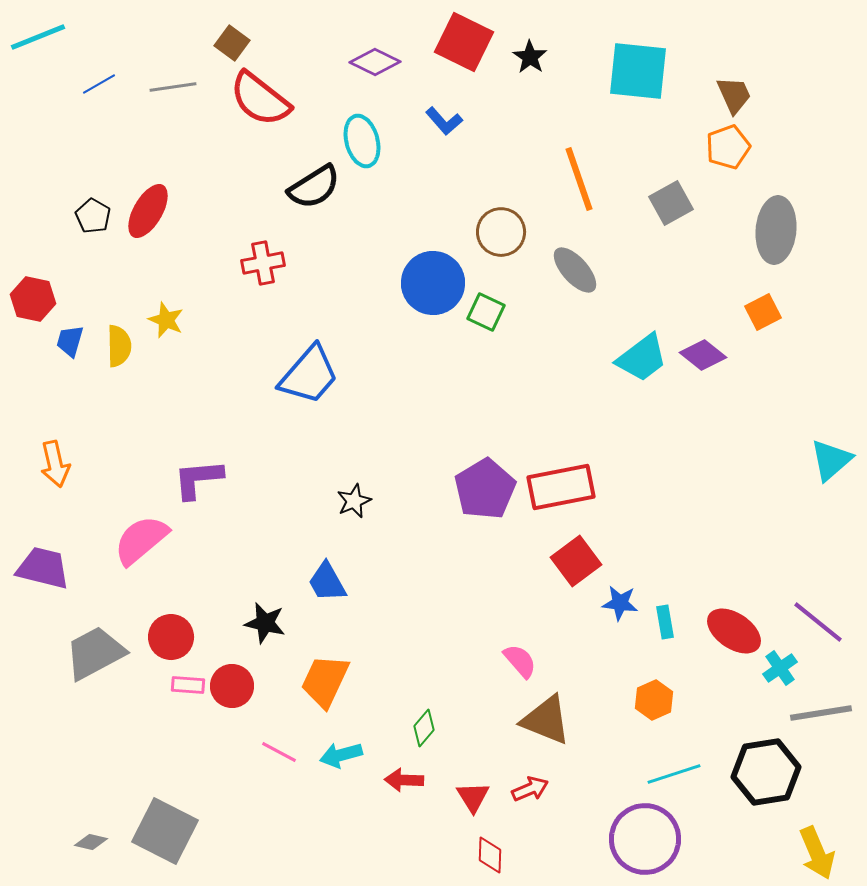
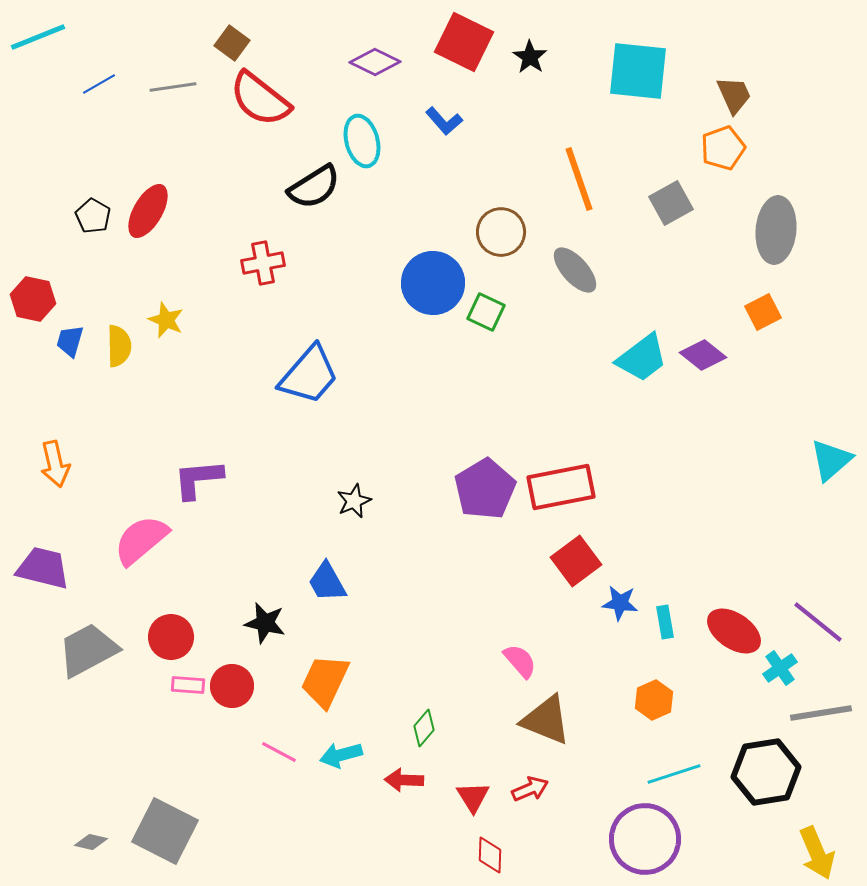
orange pentagon at (728, 147): moved 5 px left, 1 px down
gray trapezoid at (95, 653): moved 7 px left, 3 px up
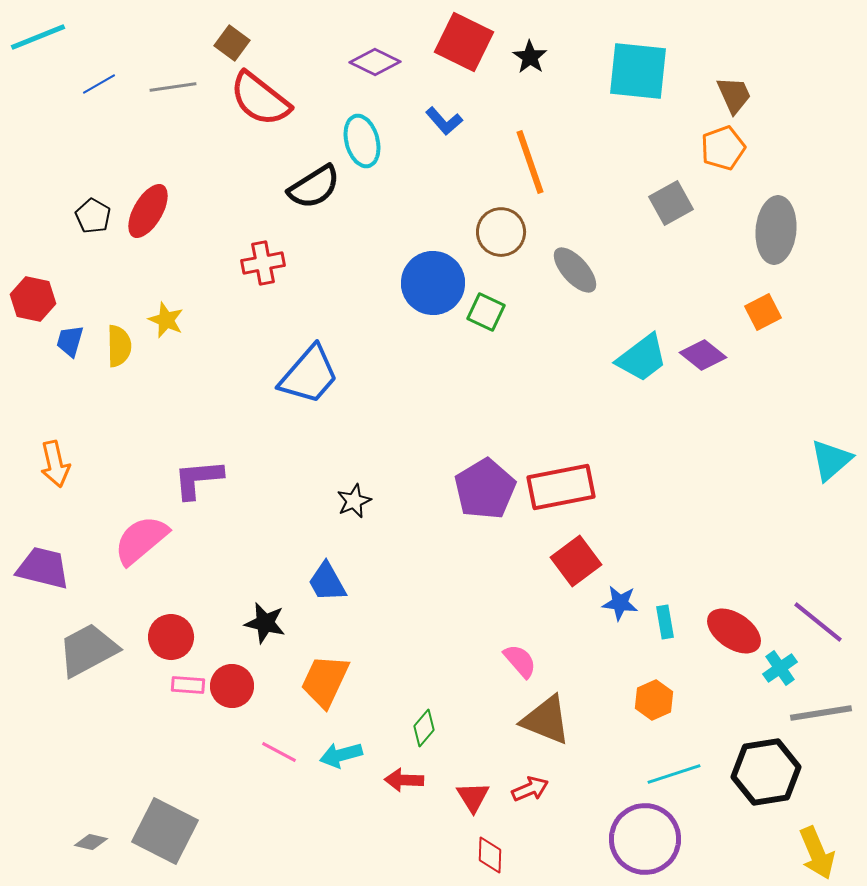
orange line at (579, 179): moved 49 px left, 17 px up
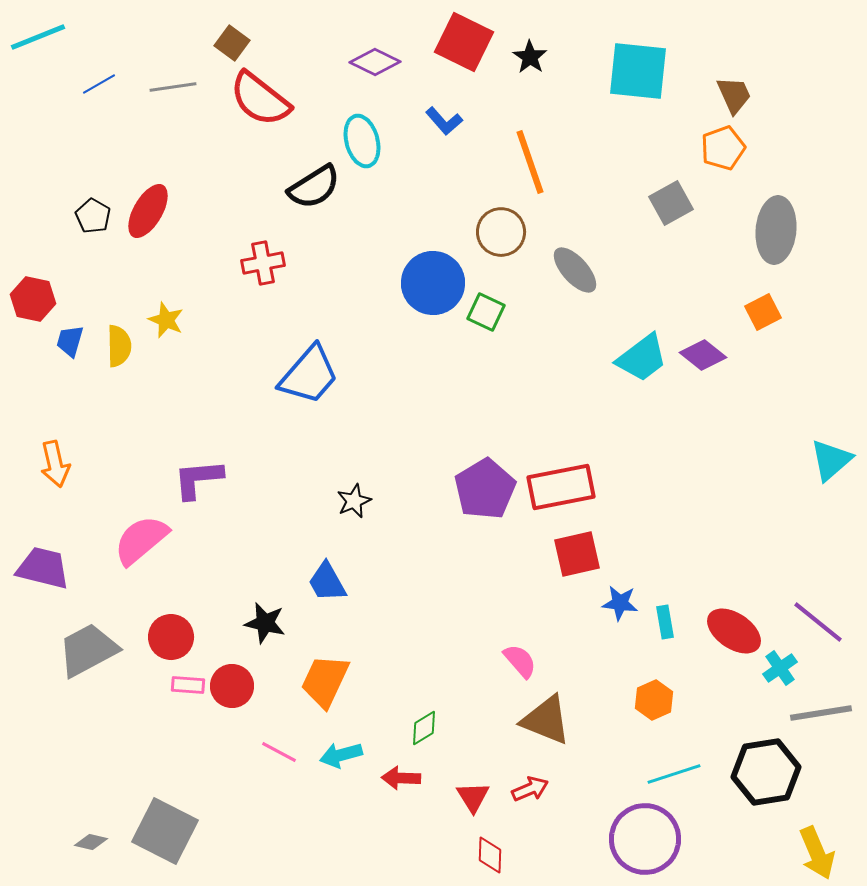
red square at (576, 561): moved 1 px right, 7 px up; rotated 24 degrees clockwise
green diamond at (424, 728): rotated 18 degrees clockwise
red arrow at (404, 780): moved 3 px left, 2 px up
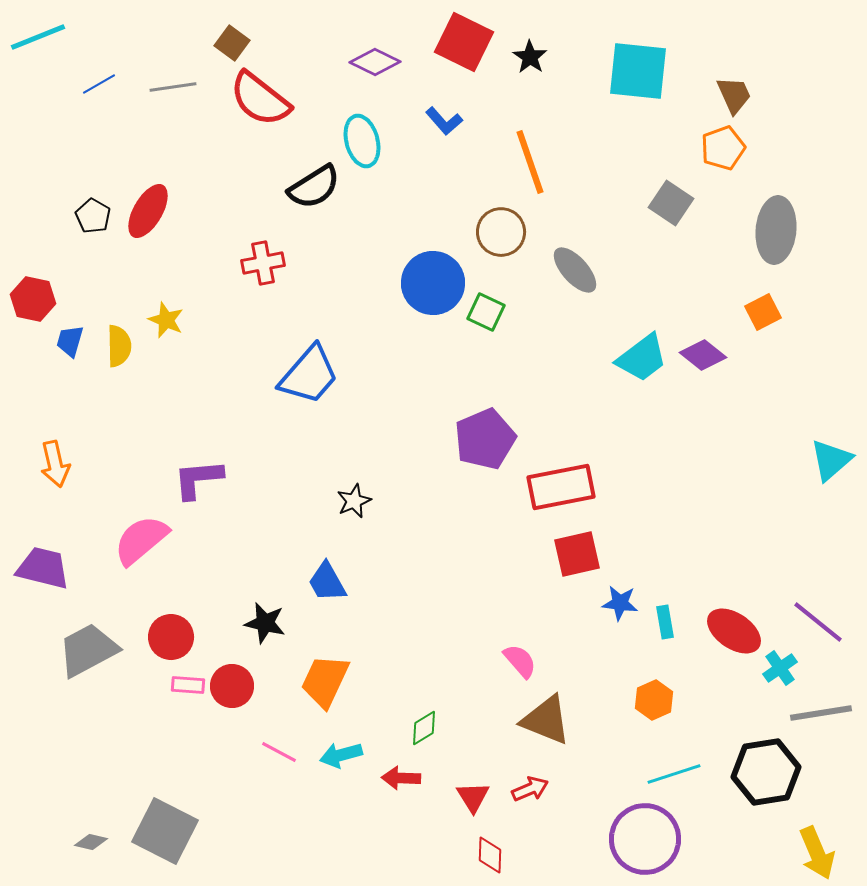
gray square at (671, 203): rotated 27 degrees counterclockwise
purple pentagon at (485, 489): moved 50 px up; rotated 8 degrees clockwise
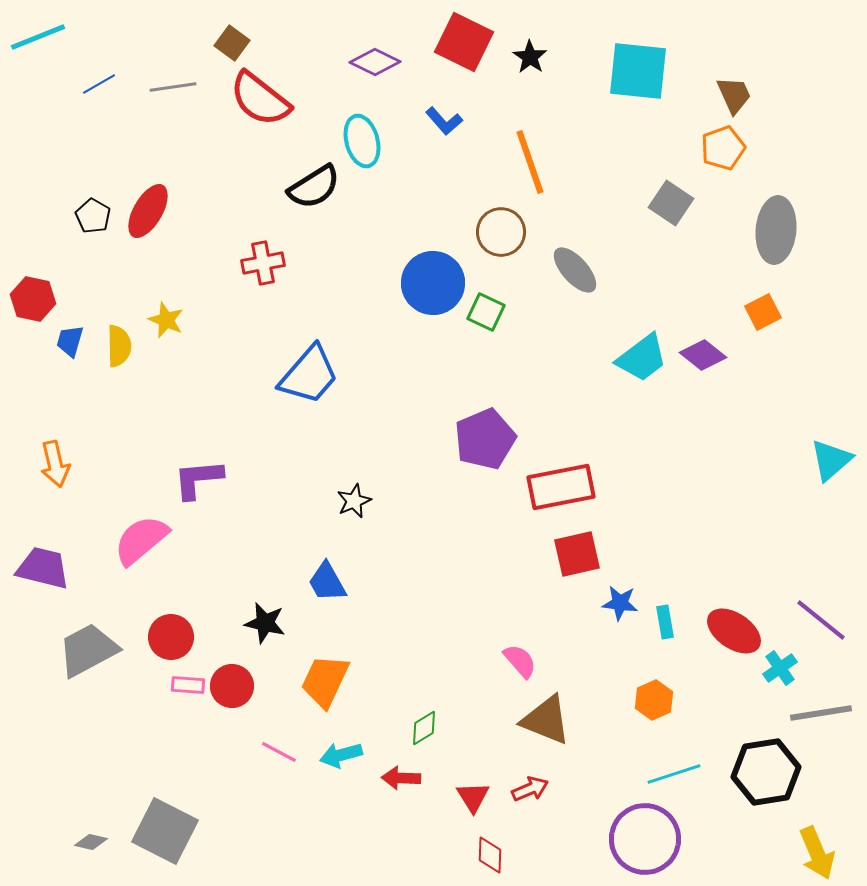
purple line at (818, 622): moved 3 px right, 2 px up
